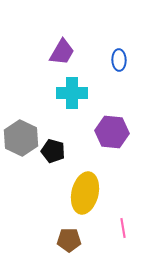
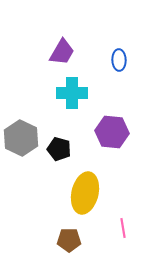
black pentagon: moved 6 px right, 2 px up
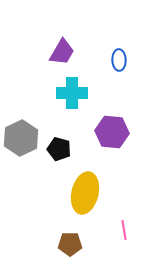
gray hexagon: rotated 8 degrees clockwise
pink line: moved 1 px right, 2 px down
brown pentagon: moved 1 px right, 4 px down
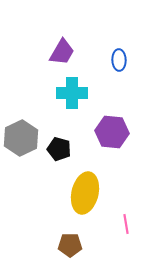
pink line: moved 2 px right, 6 px up
brown pentagon: moved 1 px down
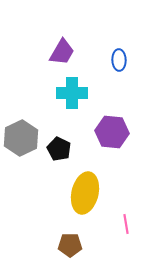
black pentagon: rotated 10 degrees clockwise
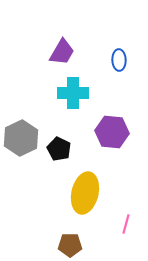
cyan cross: moved 1 px right
pink line: rotated 24 degrees clockwise
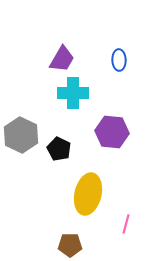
purple trapezoid: moved 7 px down
gray hexagon: moved 3 px up; rotated 8 degrees counterclockwise
yellow ellipse: moved 3 px right, 1 px down
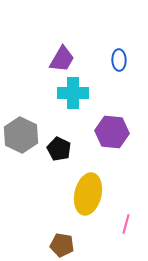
brown pentagon: moved 8 px left; rotated 10 degrees clockwise
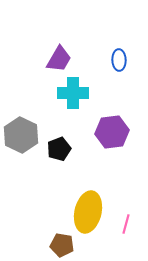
purple trapezoid: moved 3 px left
purple hexagon: rotated 12 degrees counterclockwise
black pentagon: rotated 25 degrees clockwise
yellow ellipse: moved 18 px down
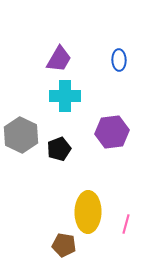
cyan cross: moved 8 px left, 3 px down
yellow ellipse: rotated 12 degrees counterclockwise
brown pentagon: moved 2 px right
